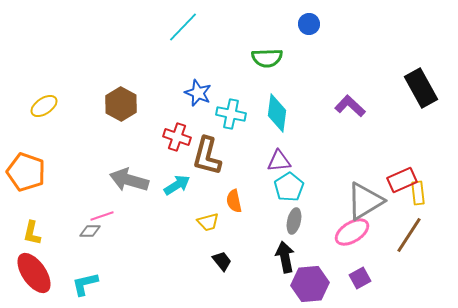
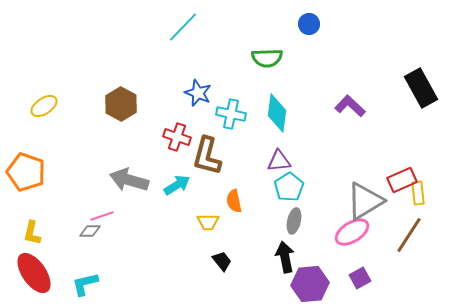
yellow trapezoid: rotated 15 degrees clockwise
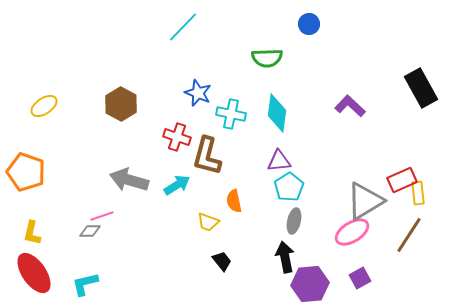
yellow trapezoid: rotated 20 degrees clockwise
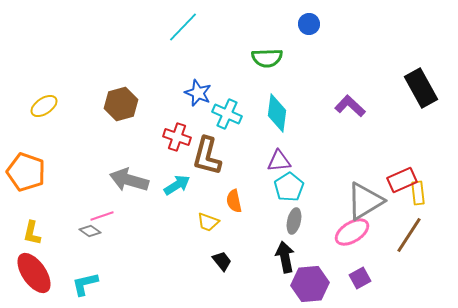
brown hexagon: rotated 16 degrees clockwise
cyan cross: moved 4 px left; rotated 12 degrees clockwise
gray diamond: rotated 35 degrees clockwise
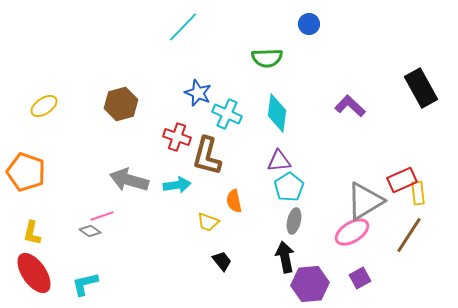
cyan arrow: rotated 24 degrees clockwise
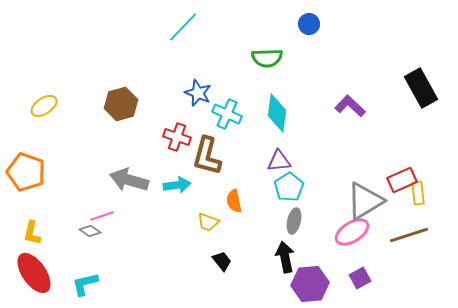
brown line: rotated 39 degrees clockwise
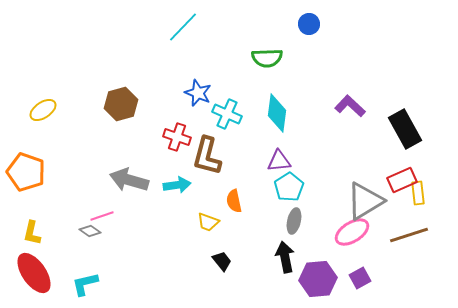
black rectangle: moved 16 px left, 41 px down
yellow ellipse: moved 1 px left, 4 px down
purple hexagon: moved 8 px right, 5 px up
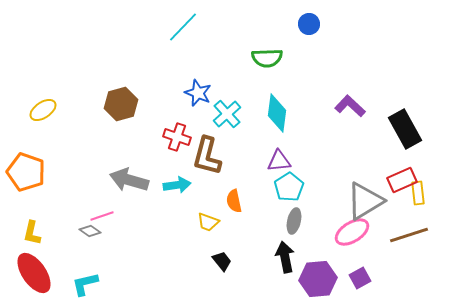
cyan cross: rotated 24 degrees clockwise
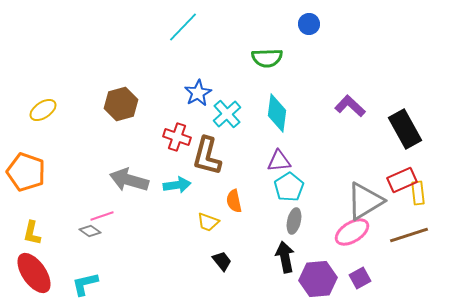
blue star: rotated 20 degrees clockwise
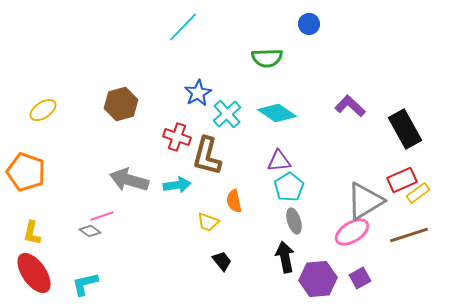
cyan diamond: rotated 63 degrees counterclockwise
yellow rectangle: rotated 60 degrees clockwise
gray ellipse: rotated 30 degrees counterclockwise
